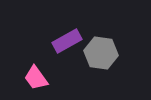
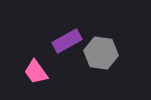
pink trapezoid: moved 6 px up
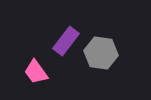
purple rectangle: moved 1 px left; rotated 24 degrees counterclockwise
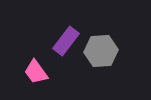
gray hexagon: moved 2 px up; rotated 12 degrees counterclockwise
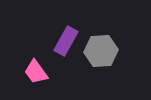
purple rectangle: rotated 8 degrees counterclockwise
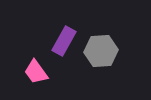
purple rectangle: moved 2 px left
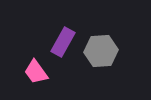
purple rectangle: moved 1 px left, 1 px down
